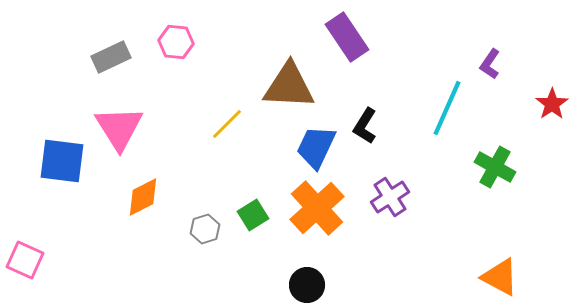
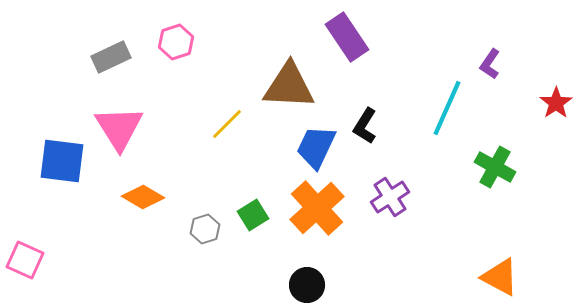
pink hexagon: rotated 24 degrees counterclockwise
red star: moved 4 px right, 1 px up
orange diamond: rotated 57 degrees clockwise
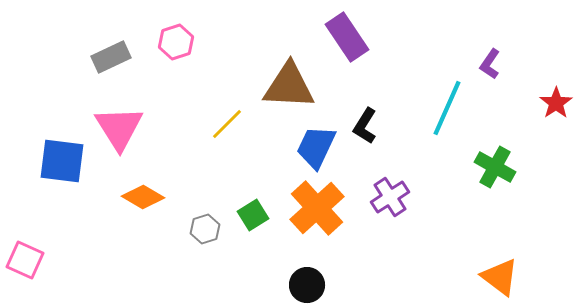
orange triangle: rotated 9 degrees clockwise
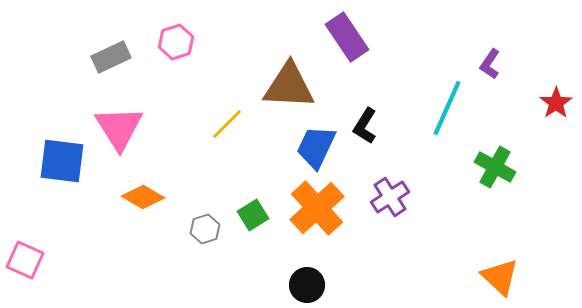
orange triangle: rotated 6 degrees clockwise
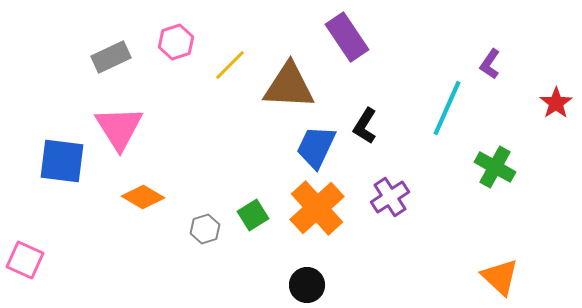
yellow line: moved 3 px right, 59 px up
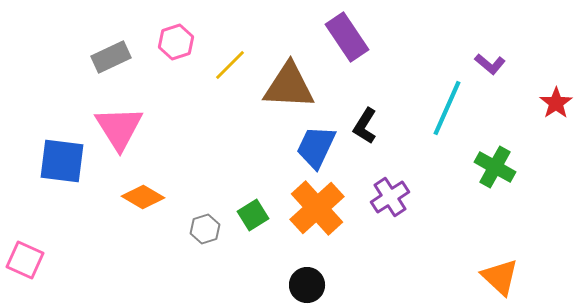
purple L-shape: rotated 84 degrees counterclockwise
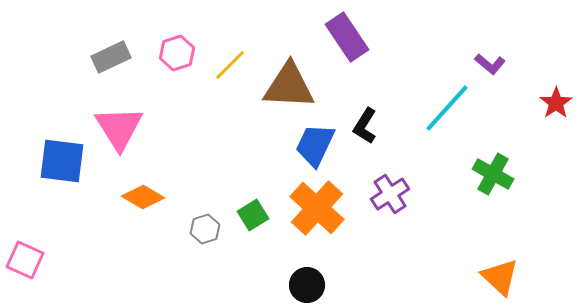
pink hexagon: moved 1 px right, 11 px down
cyan line: rotated 18 degrees clockwise
blue trapezoid: moved 1 px left, 2 px up
green cross: moved 2 px left, 7 px down
purple cross: moved 3 px up
orange cross: rotated 6 degrees counterclockwise
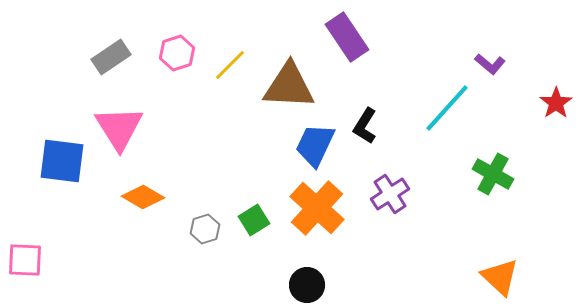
gray rectangle: rotated 9 degrees counterclockwise
green square: moved 1 px right, 5 px down
pink square: rotated 21 degrees counterclockwise
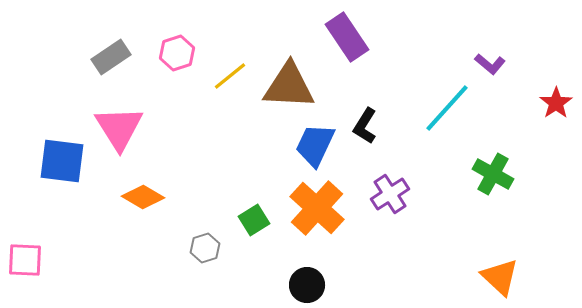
yellow line: moved 11 px down; rotated 6 degrees clockwise
gray hexagon: moved 19 px down
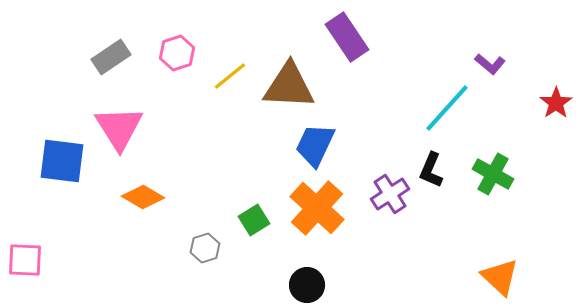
black L-shape: moved 66 px right, 44 px down; rotated 9 degrees counterclockwise
